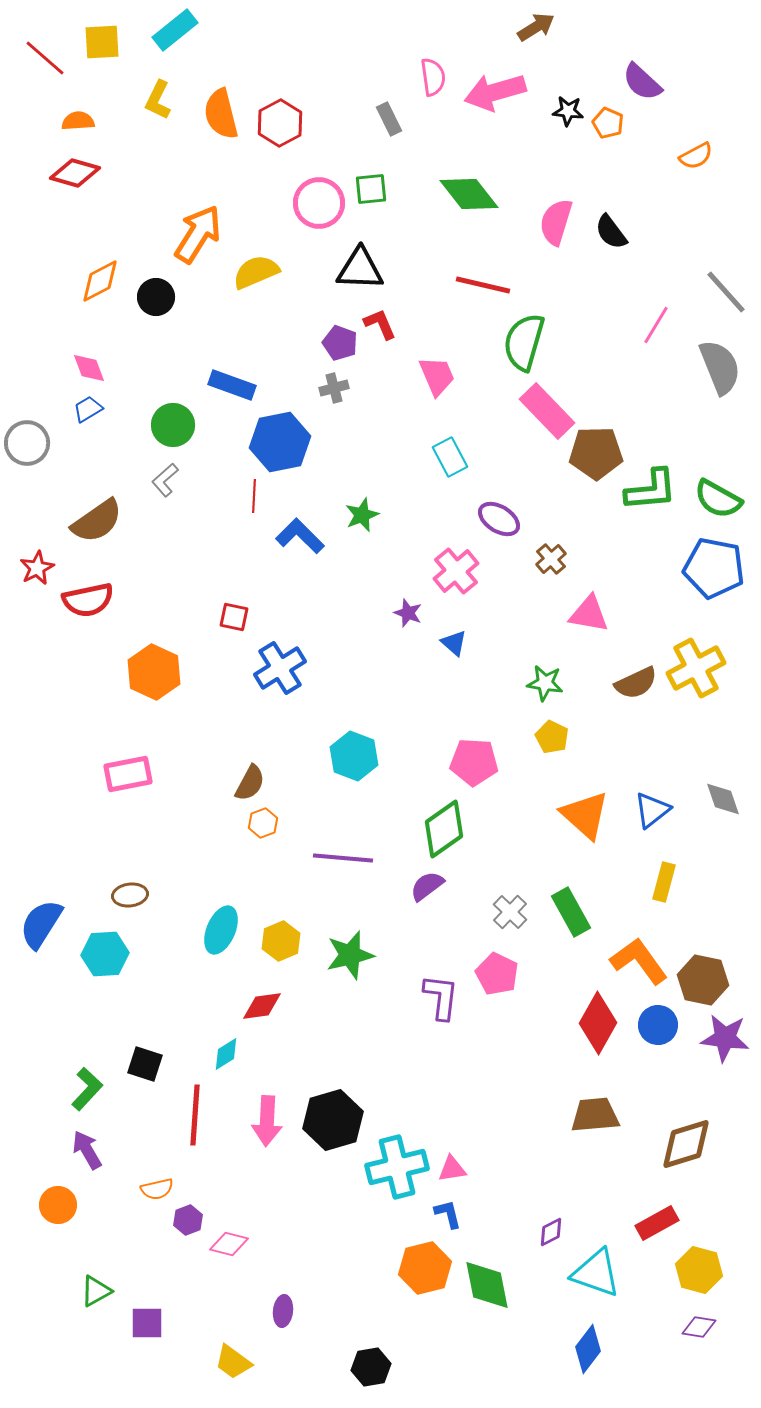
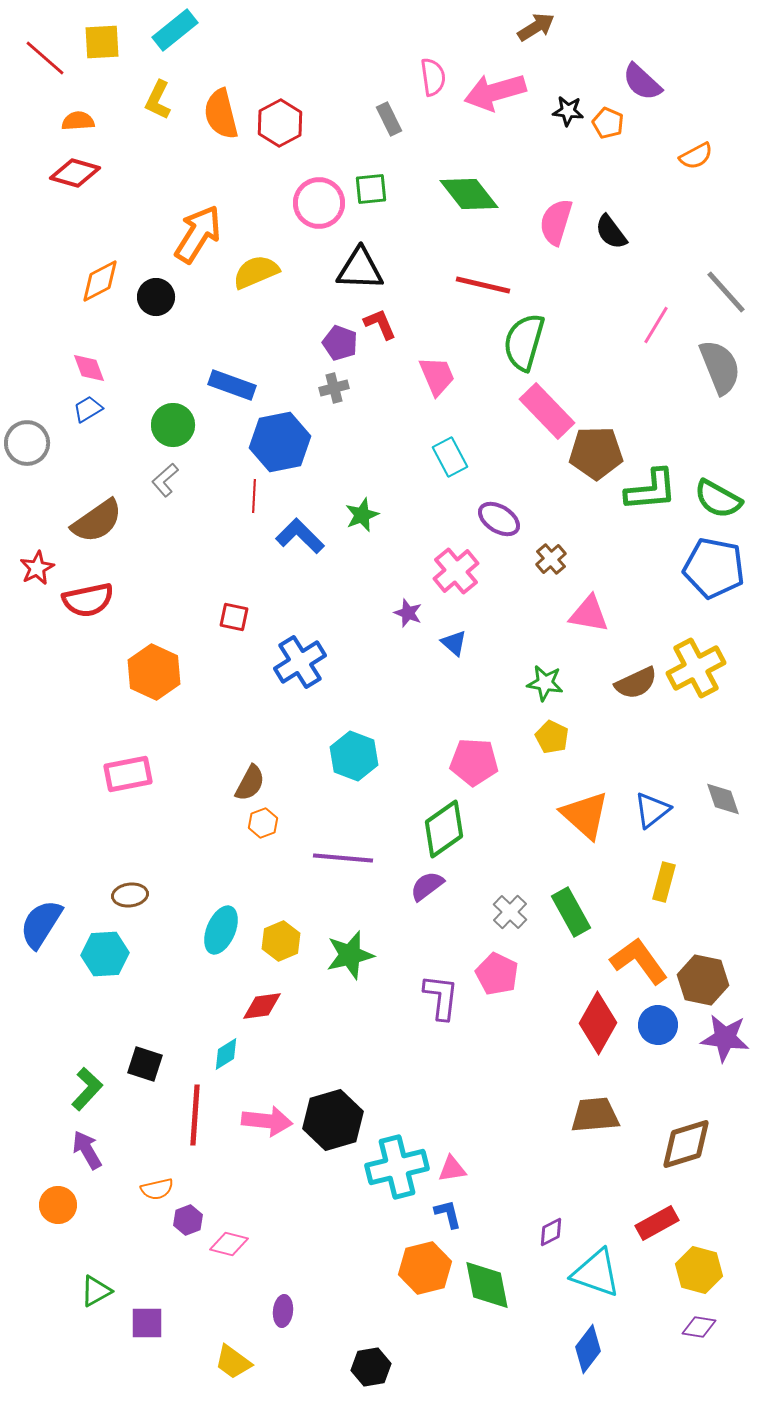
blue cross at (280, 668): moved 20 px right, 6 px up
pink arrow at (267, 1121): rotated 87 degrees counterclockwise
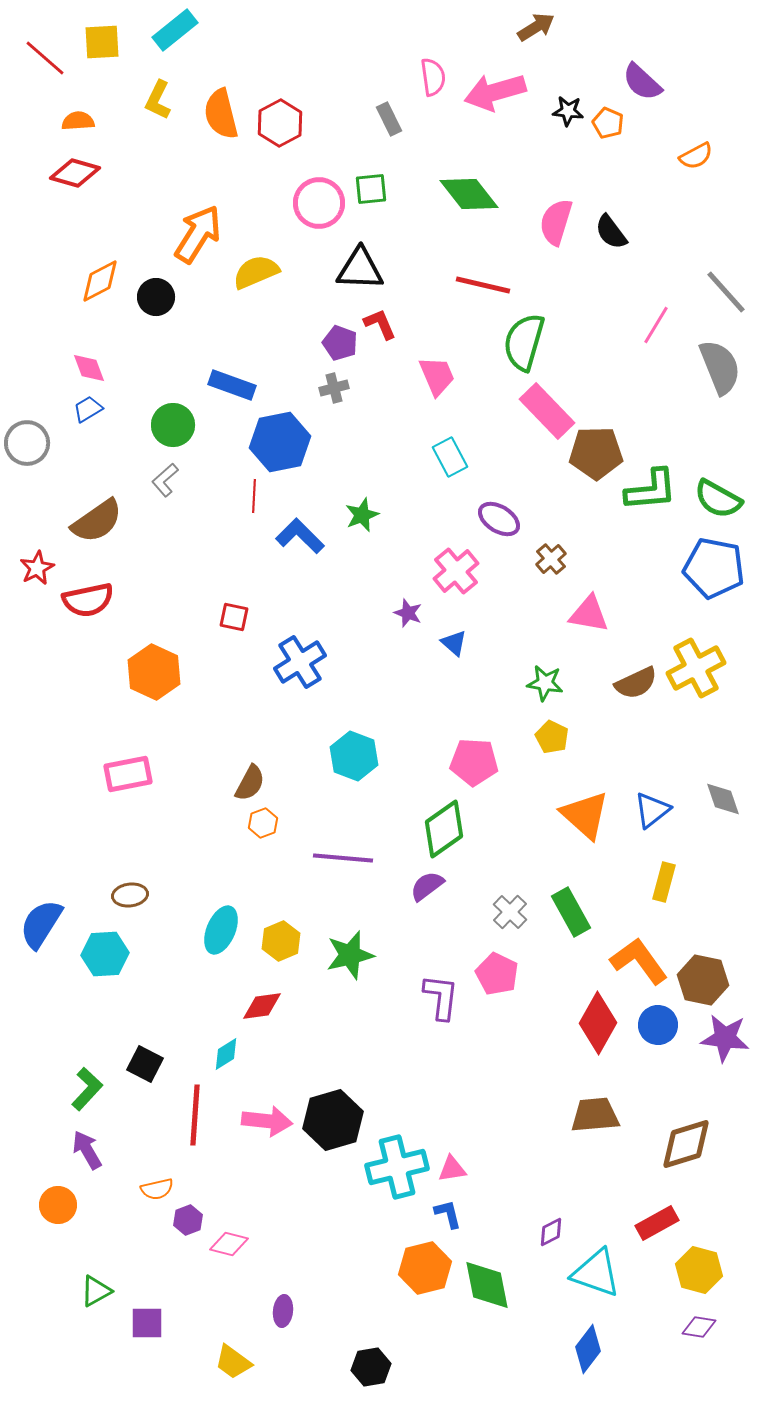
black square at (145, 1064): rotated 9 degrees clockwise
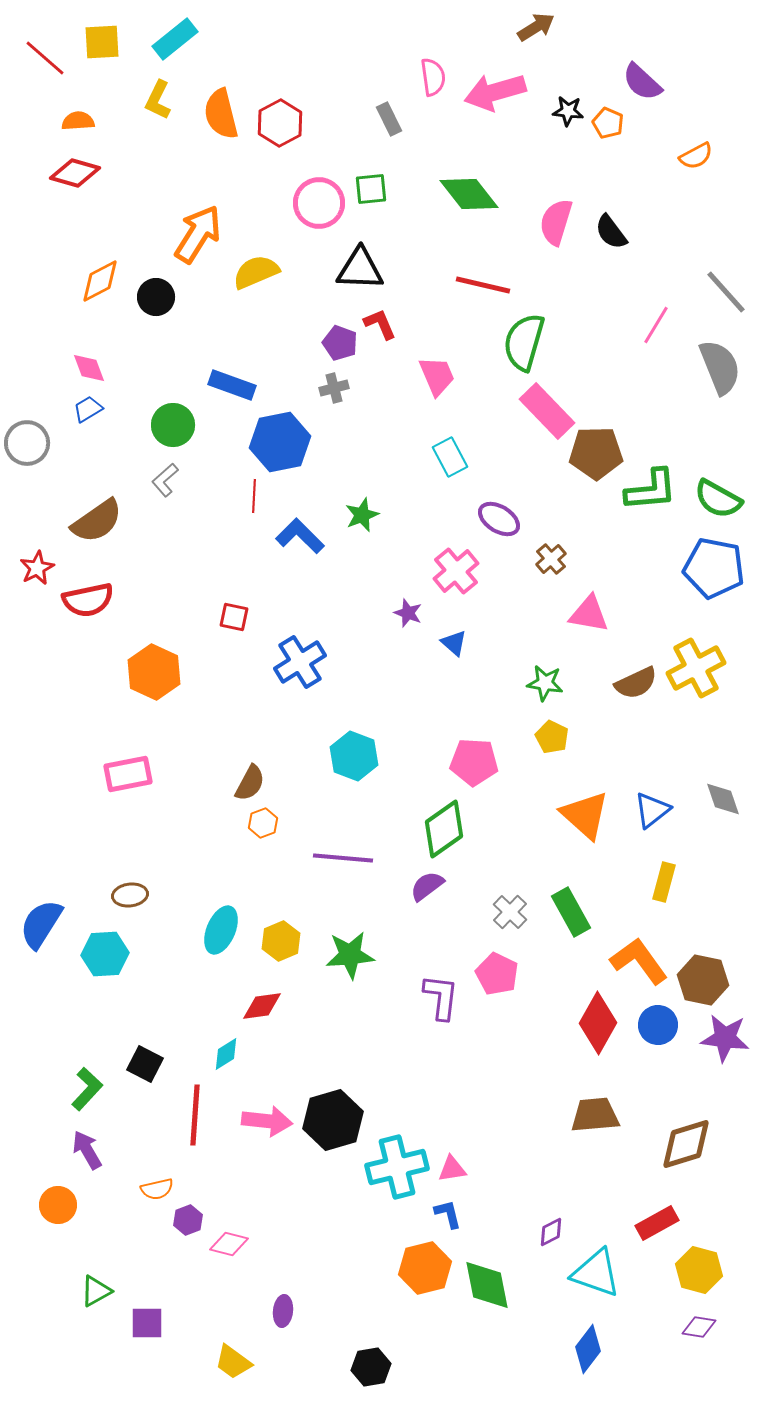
cyan rectangle at (175, 30): moved 9 px down
green star at (350, 955): rotated 9 degrees clockwise
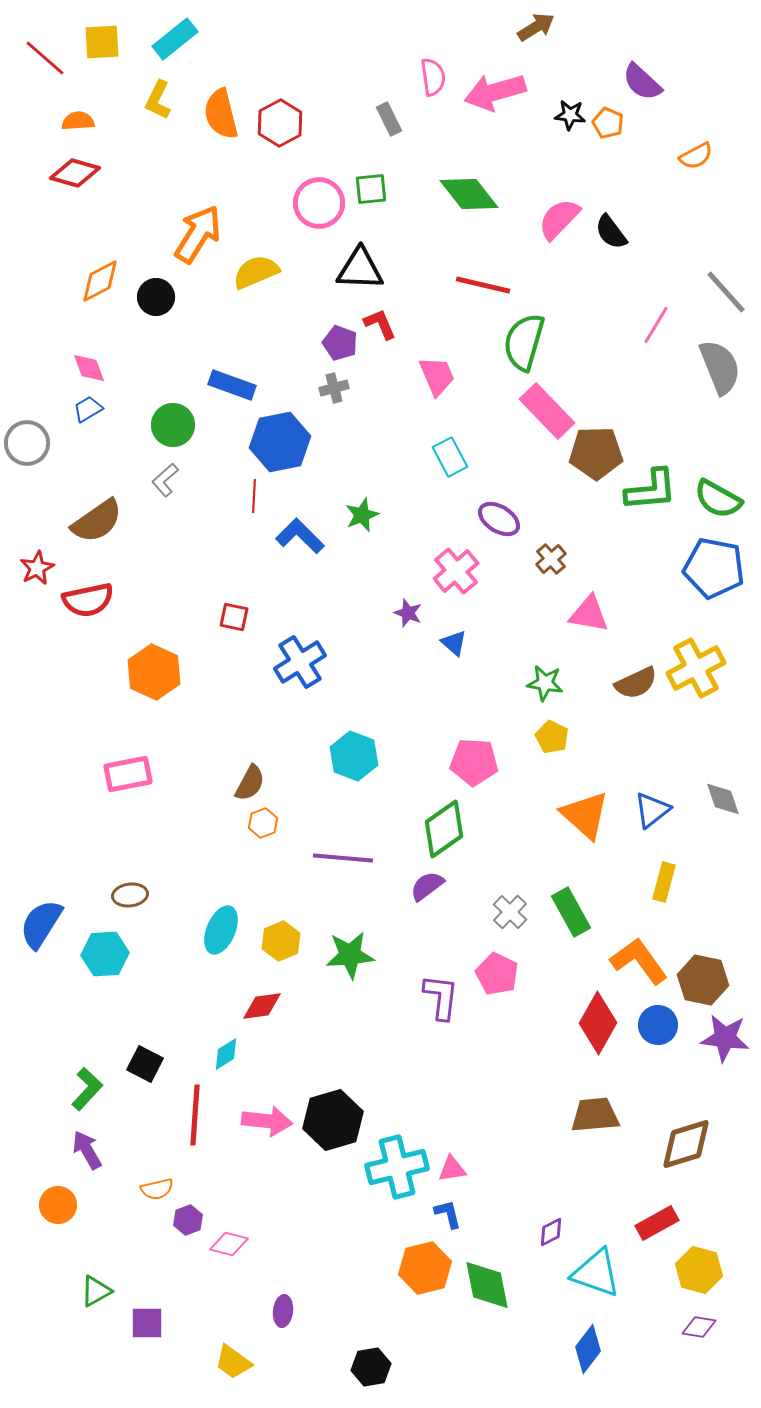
black star at (568, 111): moved 2 px right, 4 px down
pink semicircle at (556, 222): moved 3 px right, 3 px up; rotated 27 degrees clockwise
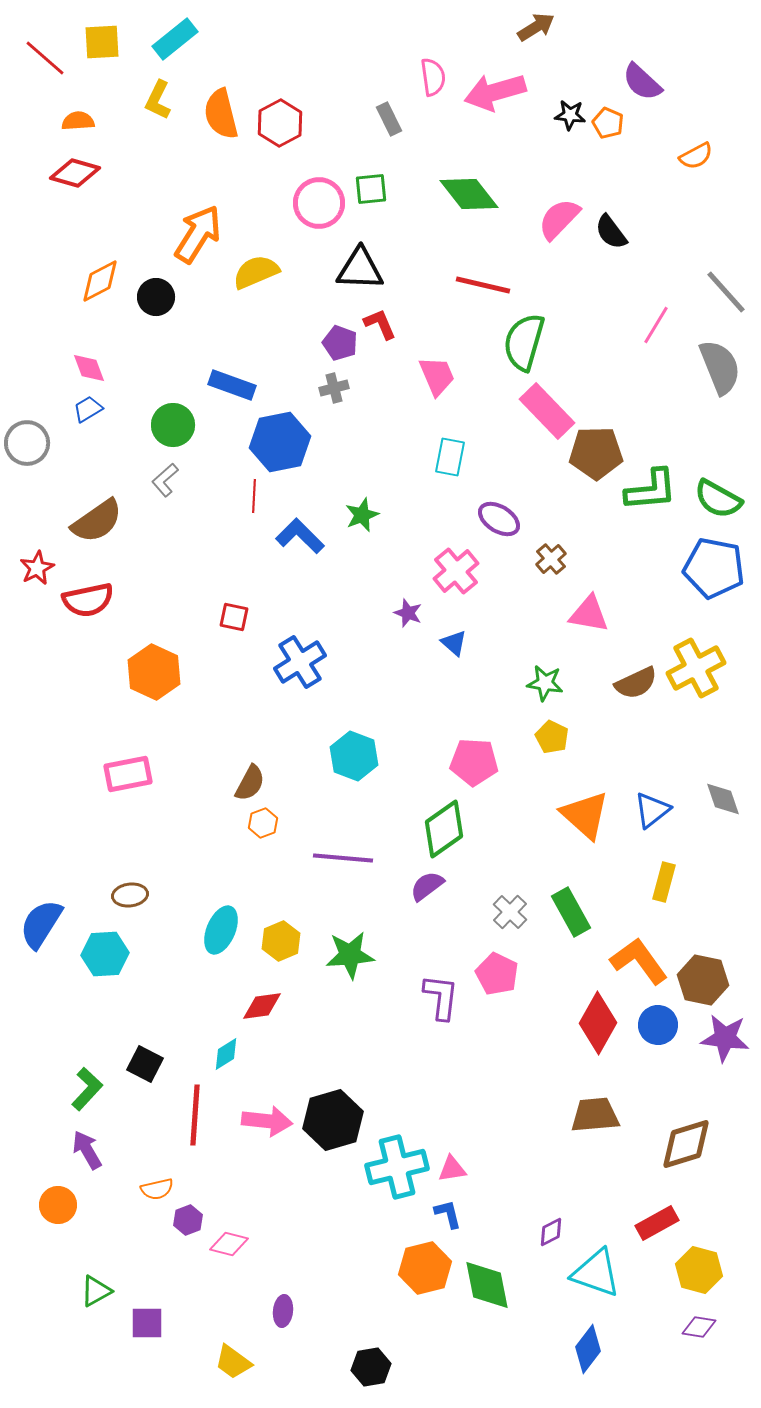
cyan rectangle at (450, 457): rotated 39 degrees clockwise
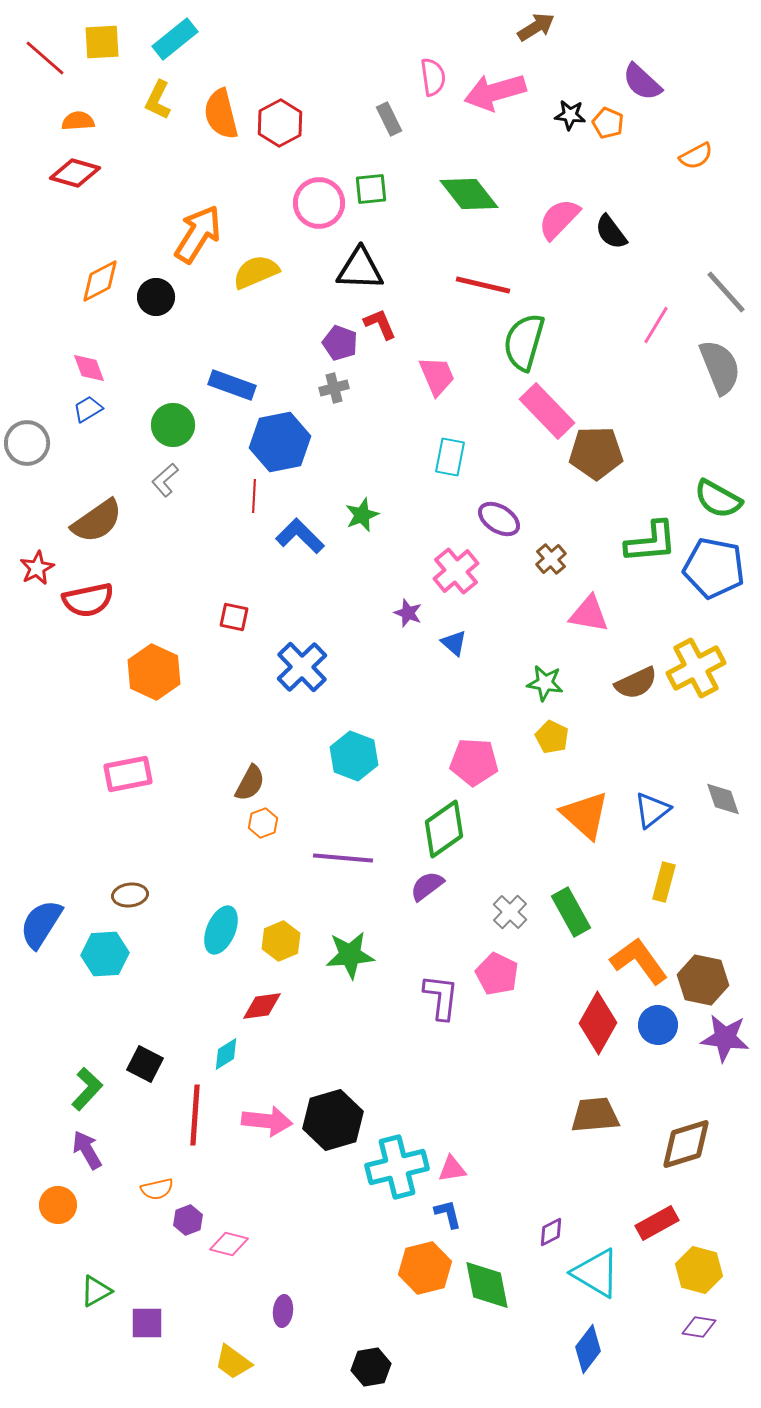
green L-shape at (651, 490): moved 52 px down
blue cross at (300, 662): moved 2 px right, 5 px down; rotated 12 degrees counterclockwise
cyan triangle at (596, 1273): rotated 12 degrees clockwise
